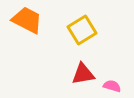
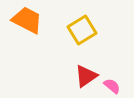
red triangle: moved 3 px right, 2 px down; rotated 25 degrees counterclockwise
pink semicircle: rotated 24 degrees clockwise
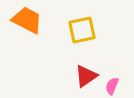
yellow square: rotated 20 degrees clockwise
pink semicircle: rotated 108 degrees counterclockwise
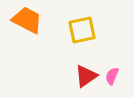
pink semicircle: moved 10 px up
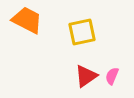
yellow square: moved 2 px down
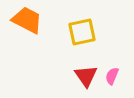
red triangle: rotated 30 degrees counterclockwise
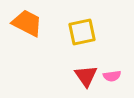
orange trapezoid: moved 3 px down
pink semicircle: rotated 120 degrees counterclockwise
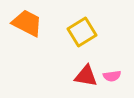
yellow square: rotated 20 degrees counterclockwise
red triangle: rotated 45 degrees counterclockwise
